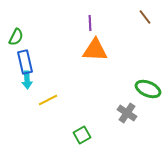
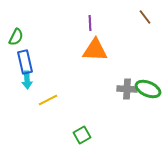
gray cross: moved 24 px up; rotated 30 degrees counterclockwise
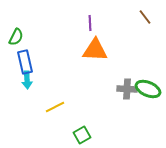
yellow line: moved 7 px right, 7 px down
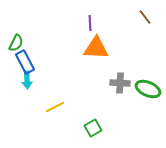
green semicircle: moved 6 px down
orange triangle: moved 1 px right, 2 px up
blue rectangle: rotated 15 degrees counterclockwise
gray cross: moved 7 px left, 6 px up
green square: moved 11 px right, 7 px up
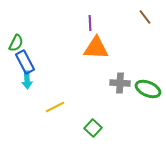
green square: rotated 18 degrees counterclockwise
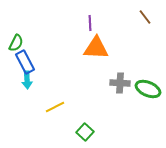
green square: moved 8 px left, 4 px down
